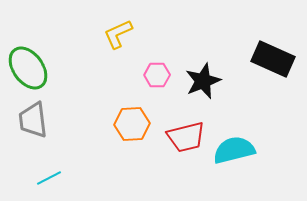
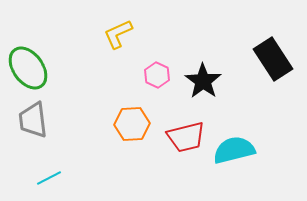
black rectangle: rotated 33 degrees clockwise
pink hexagon: rotated 25 degrees clockwise
black star: rotated 15 degrees counterclockwise
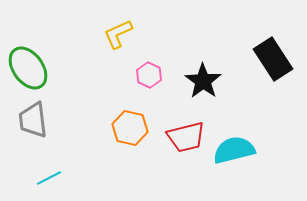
pink hexagon: moved 8 px left
orange hexagon: moved 2 px left, 4 px down; rotated 16 degrees clockwise
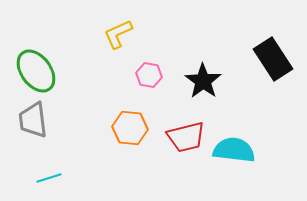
green ellipse: moved 8 px right, 3 px down
pink hexagon: rotated 15 degrees counterclockwise
orange hexagon: rotated 8 degrees counterclockwise
cyan semicircle: rotated 21 degrees clockwise
cyan line: rotated 10 degrees clockwise
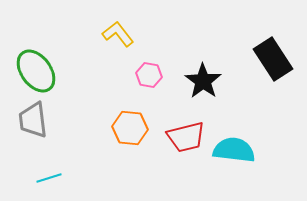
yellow L-shape: rotated 76 degrees clockwise
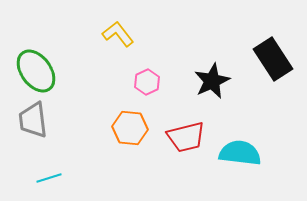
pink hexagon: moved 2 px left, 7 px down; rotated 25 degrees clockwise
black star: moved 9 px right; rotated 12 degrees clockwise
cyan semicircle: moved 6 px right, 3 px down
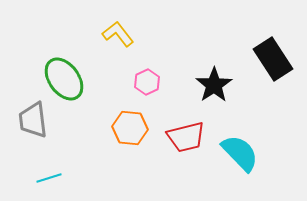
green ellipse: moved 28 px right, 8 px down
black star: moved 2 px right, 4 px down; rotated 9 degrees counterclockwise
cyan semicircle: rotated 39 degrees clockwise
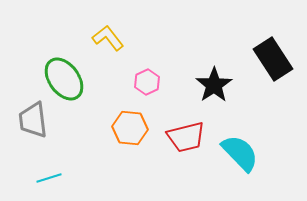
yellow L-shape: moved 10 px left, 4 px down
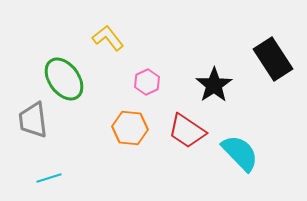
red trapezoid: moved 1 px right, 6 px up; rotated 48 degrees clockwise
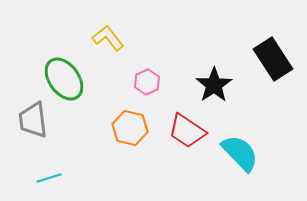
orange hexagon: rotated 8 degrees clockwise
